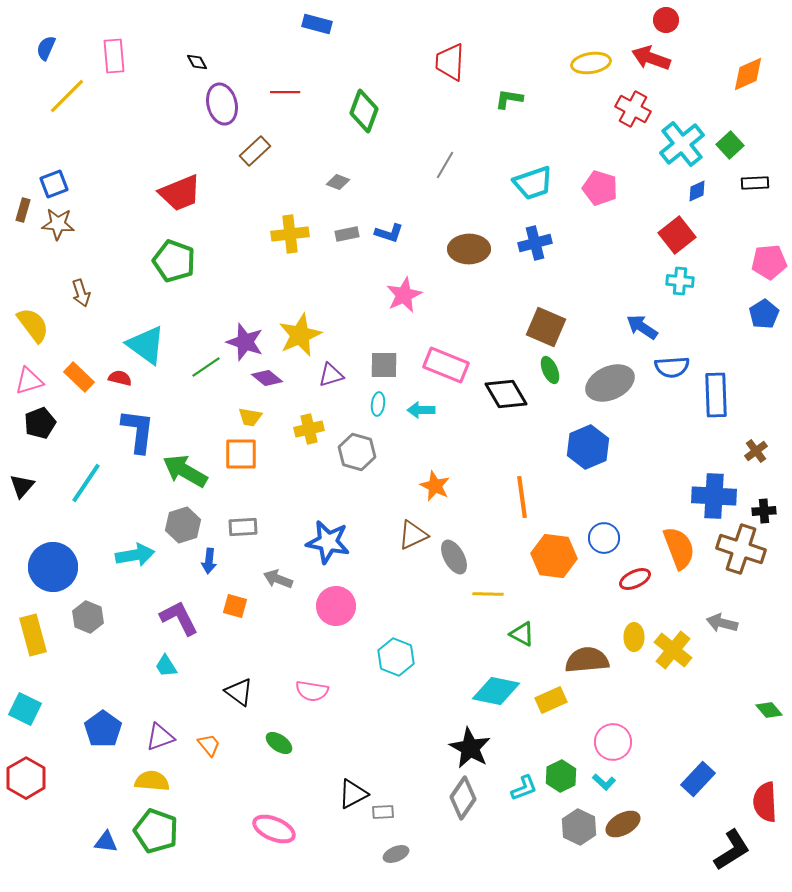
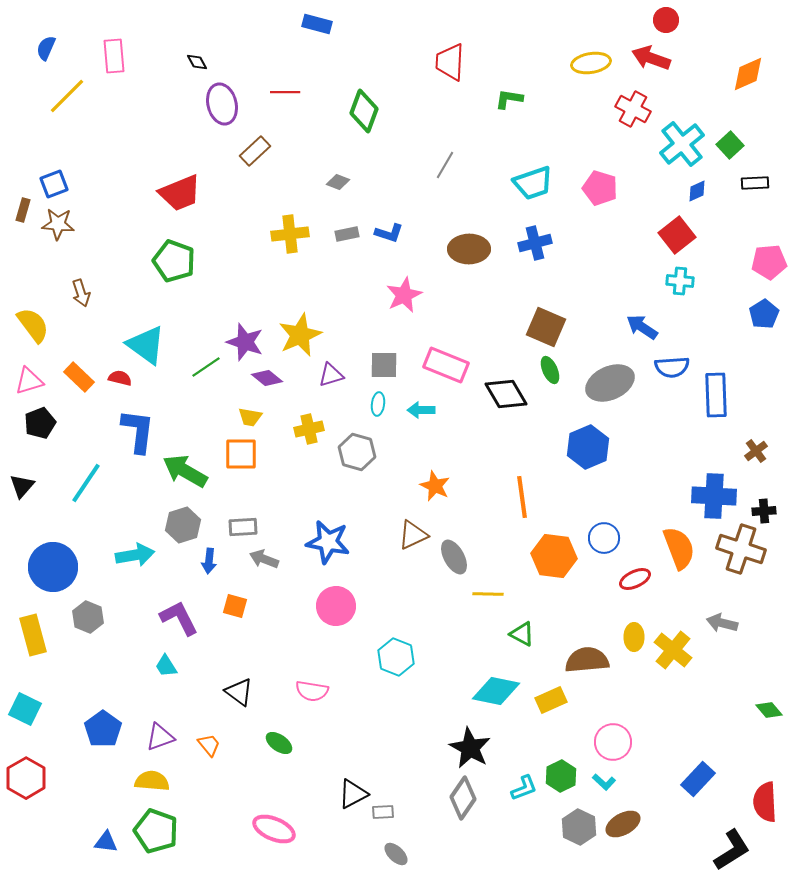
gray arrow at (278, 579): moved 14 px left, 20 px up
gray ellipse at (396, 854): rotated 65 degrees clockwise
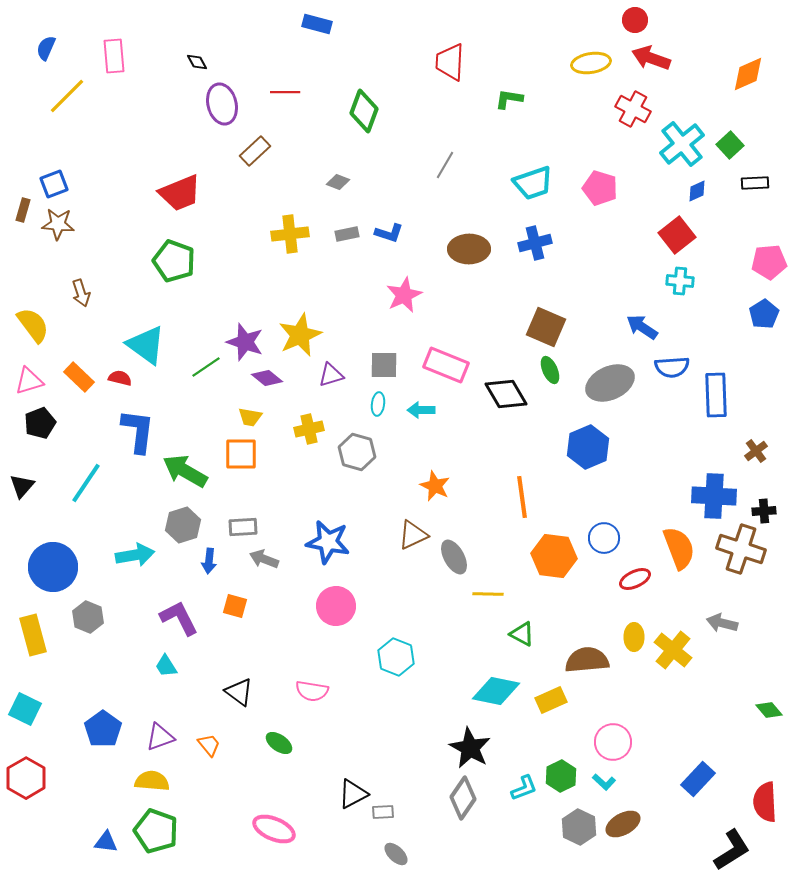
red circle at (666, 20): moved 31 px left
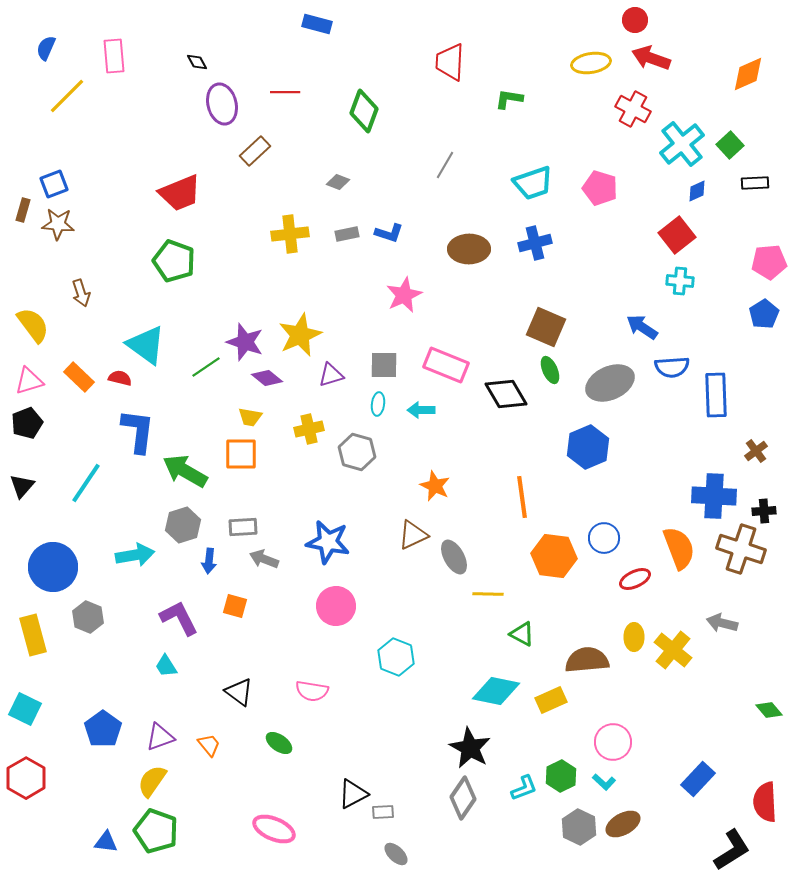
black pentagon at (40, 423): moved 13 px left
yellow semicircle at (152, 781): rotated 60 degrees counterclockwise
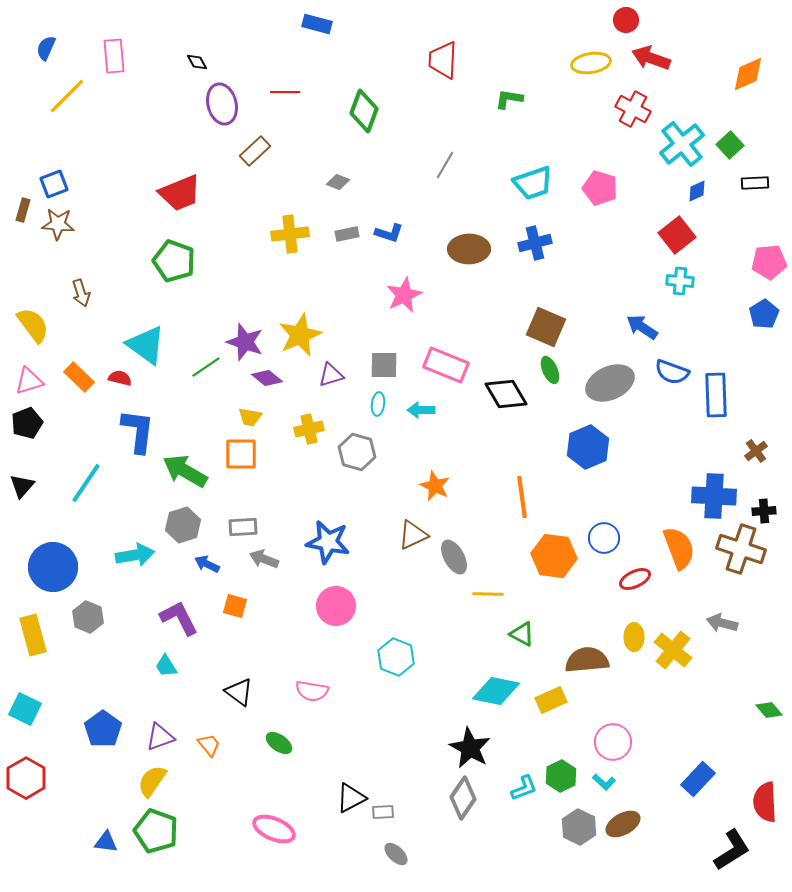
red circle at (635, 20): moved 9 px left
red trapezoid at (450, 62): moved 7 px left, 2 px up
blue semicircle at (672, 367): moved 5 px down; rotated 24 degrees clockwise
blue arrow at (209, 561): moved 2 px left, 3 px down; rotated 110 degrees clockwise
black triangle at (353, 794): moved 2 px left, 4 px down
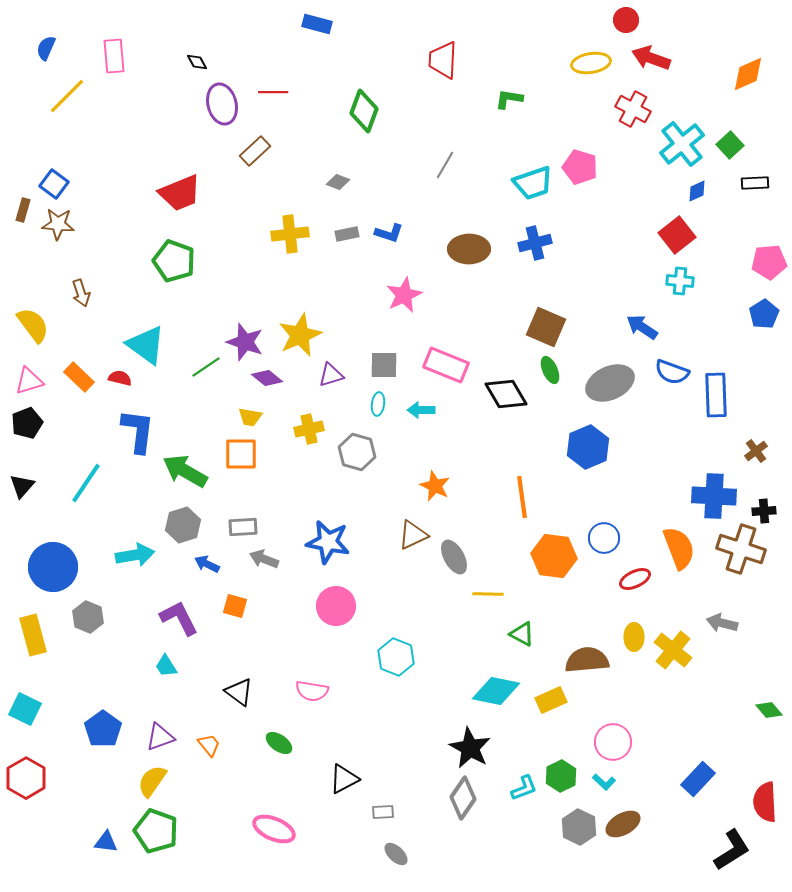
red line at (285, 92): moved 12 px left
blue square at (54, 184): rotated 32 degrees counterclockwise
pink pentagon at (600, 188): moved 20 px left, 21 px up
black triangle at (351, 798): moved 7 px left, 19 px up
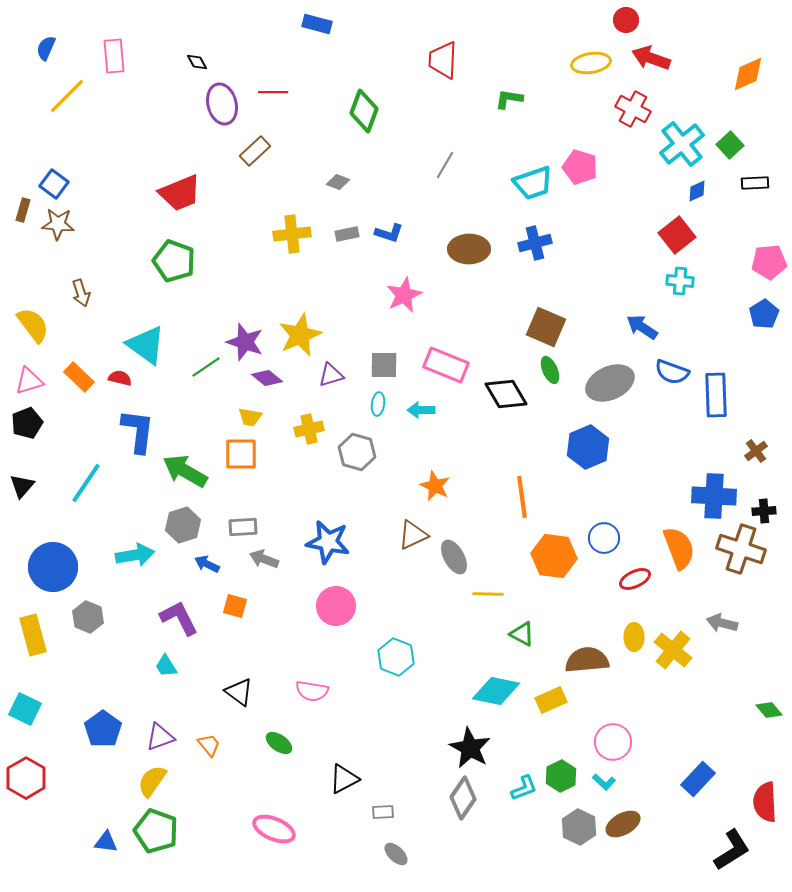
yellow cross at (290, 234): moved 2 px right
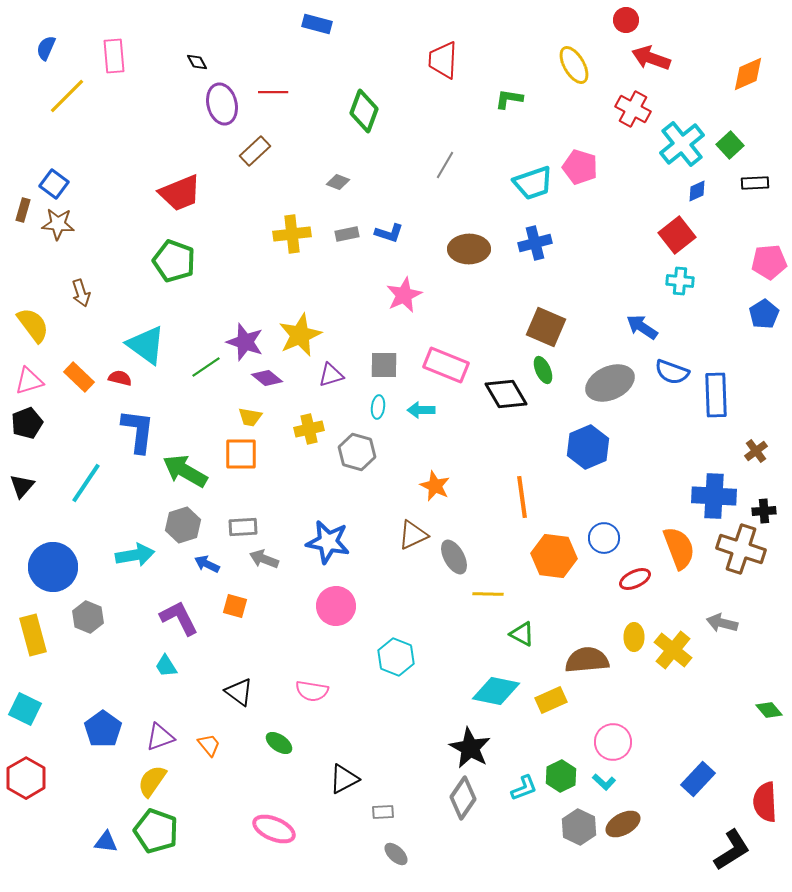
yellow ellipse at (591, 63): moved 17 px left, 2 px down; rotated 69 degrees clockwise
green ellipse at (550, 370): moved 7 px left
cyan ellipse at (378, 404): moved 3 px down
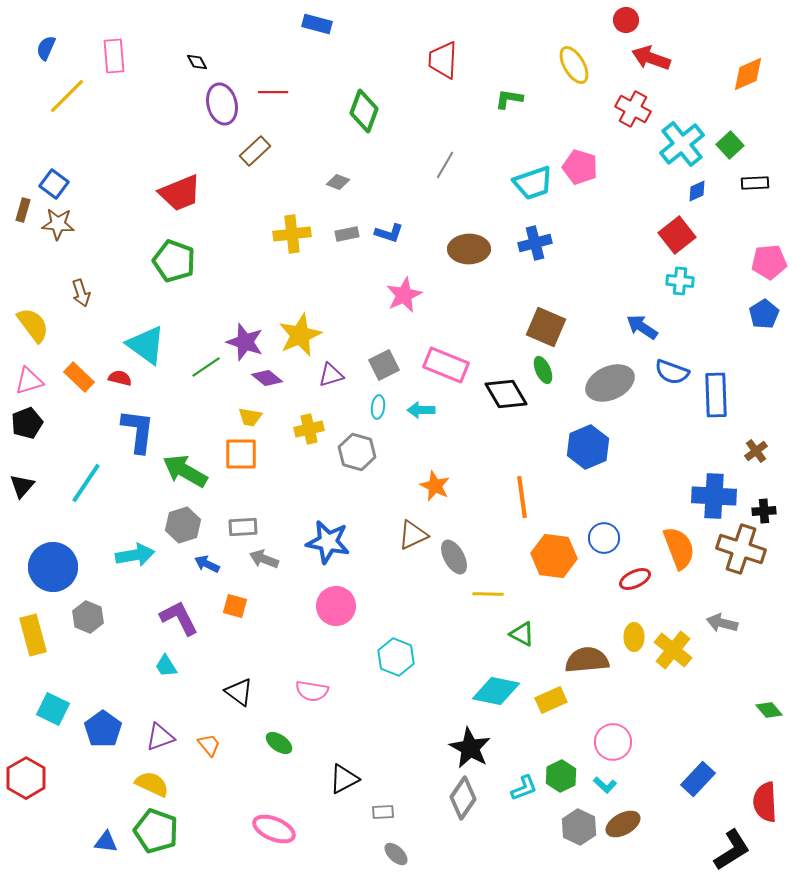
gray square at (384, 365): rotated 28 degrees counterclockwise
cyan square at (25, 709): moved 28 px right
yellow semicircle at (152, 781): moved 3 px down; rotated 80 degrees clockwise
cyan L-shape at (604, 782): moved 1 px right, 3 px down
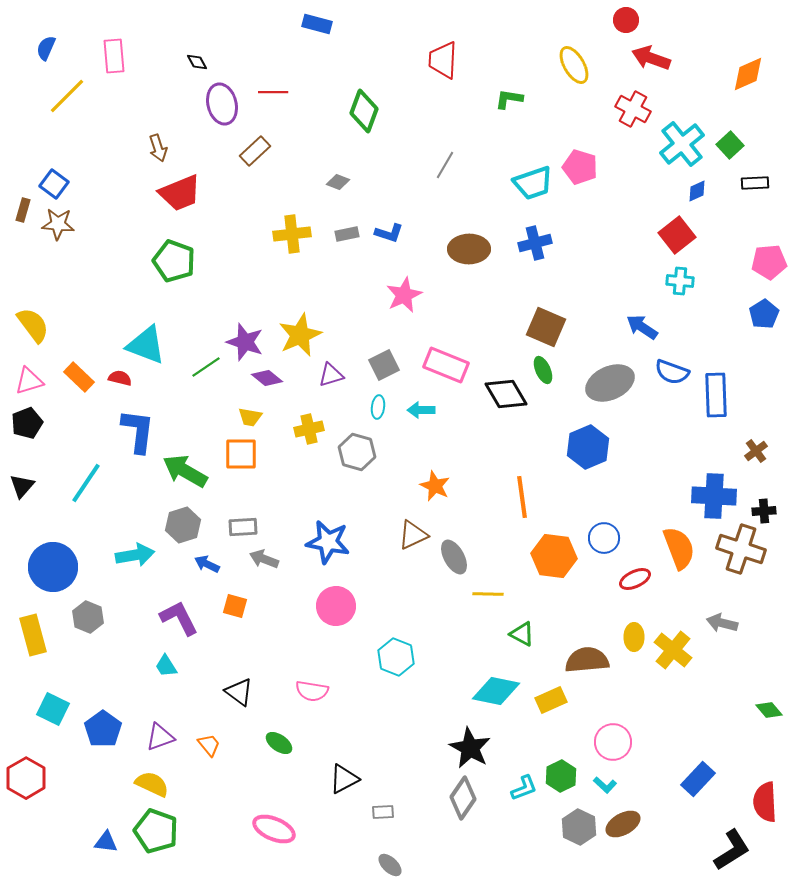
brown arrow at (81, 293): moved 77 px right, 145 px up
cyan triangle at (146, 345): rotated 15 degrees counterclockwise
gray ellipse at (396, 854): moved 6 px left, 11 px down
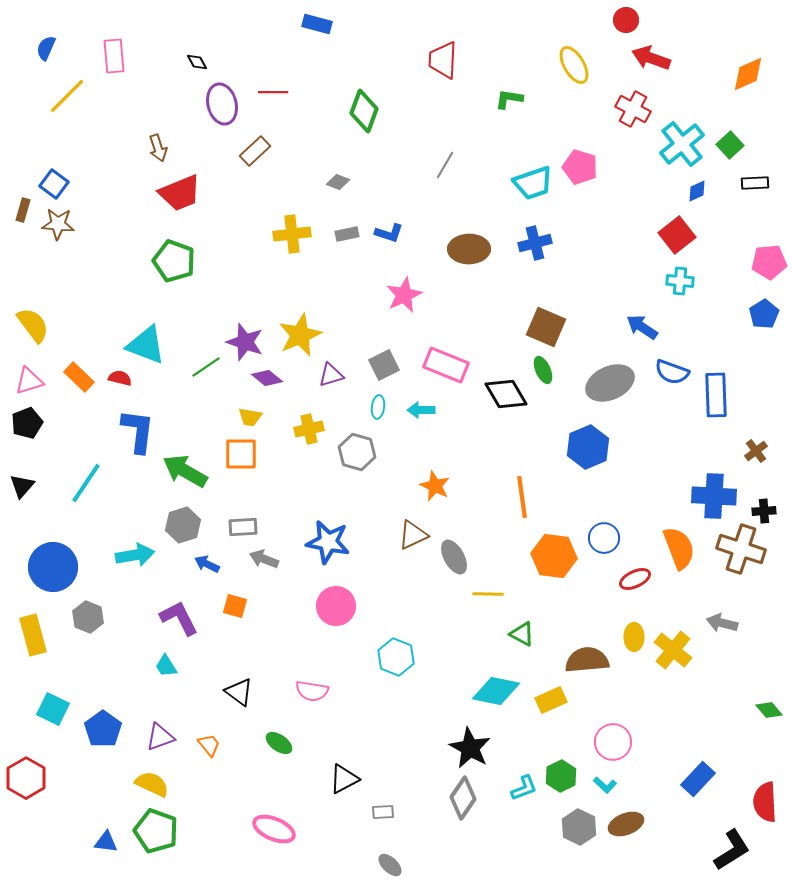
brown ellipse at (623, 824): moved 3 px right; rotated 8 degrees clockwise
